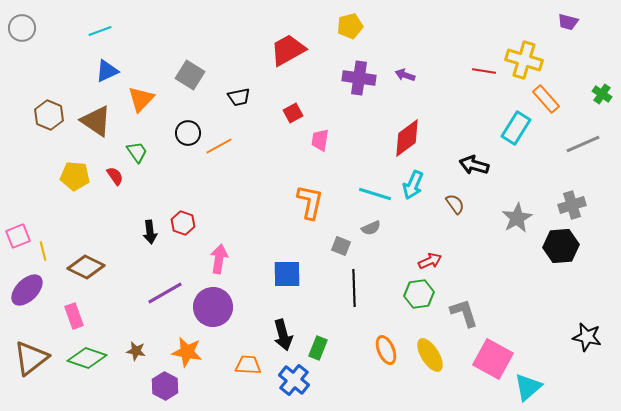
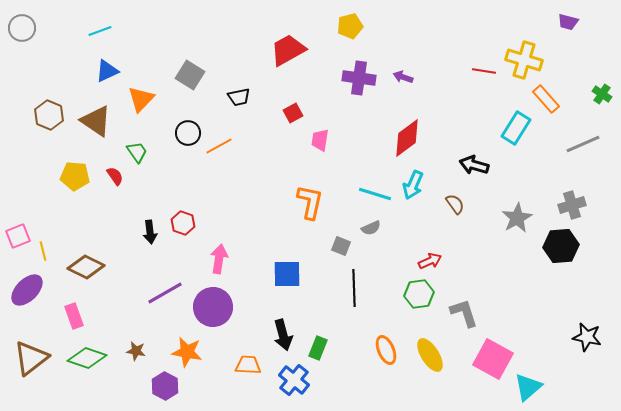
purple arrow at (405, 75): moved 2 px left, 2 px down
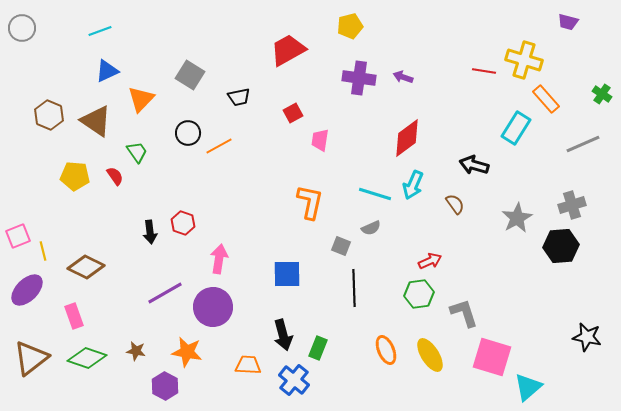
pink square at (493, 359): moved 1 px left, 2 px up; rotated 12 degrees counterclockwise
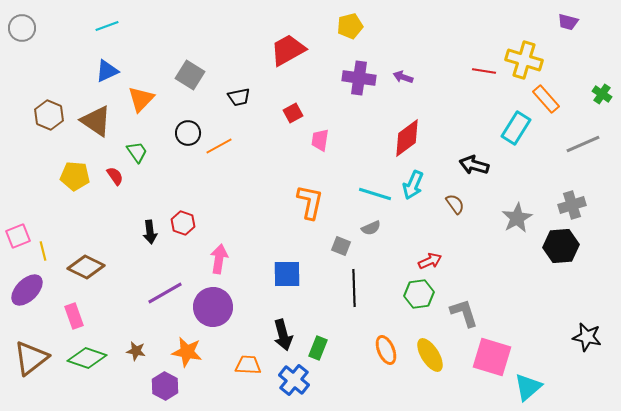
cyan line at (100, 31): moved 7 px right, 5 px up
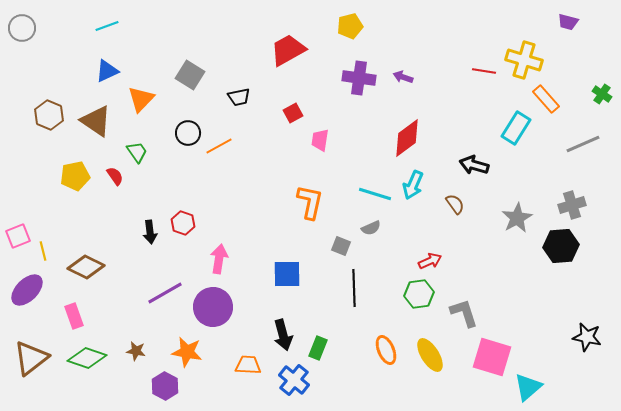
yellow pentagon at (75, 176): rotated 16 degrees counterclockwise
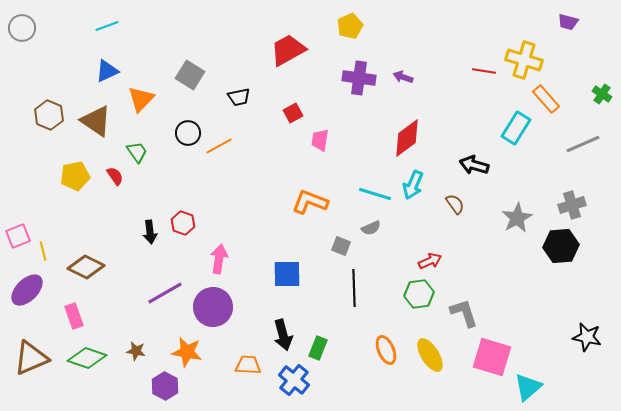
yellow pentagon at (350, 26): rotated 10 degrees counterclockwise
orange L-shape at (310, 202): rotated 81 degrees counterclockwise
brown triangle at (31, 358): rotated 15 degrees clockwise
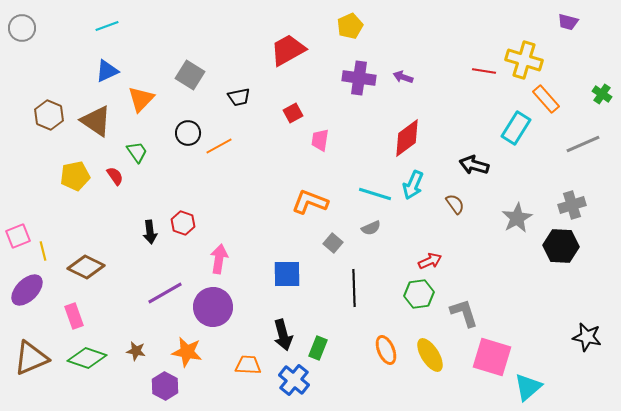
gray square at (341, 246): moved 8 px left, 3 px up; rotated 18 degrees clockwise
black hexagon at (561, 246): rotated 8 degrees clockwise
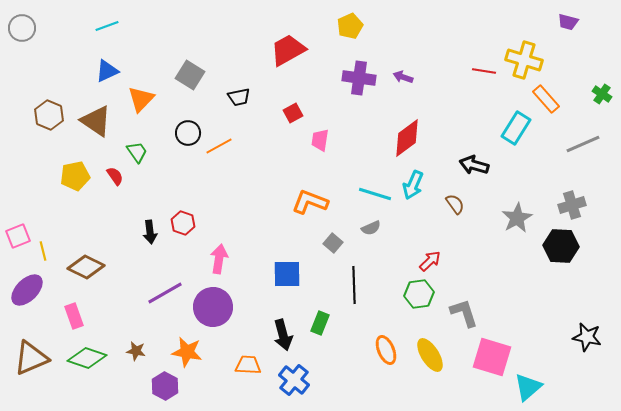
red arrow at (430, 261): rotated 20 degrees counterclockwise
black line at (354, 288): moved 3 px up
green rectangle at (318, 348): moved 2 px right, 25 px up
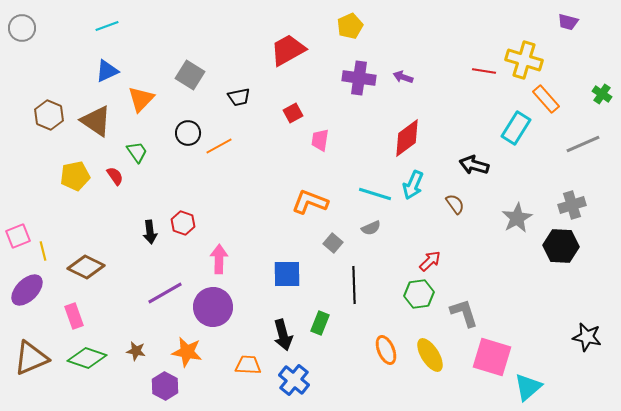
pink arrow at (219, 259): rotated 8 degrees counterclockwise
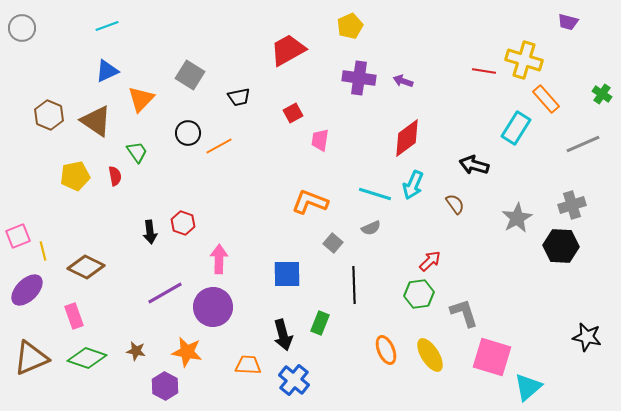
purple arrow at (403, 77): moved 4 px down
red semicircle at (115, 176): rotated 24 degrees clockwise
